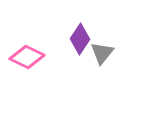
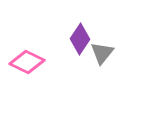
pink diamond: moved 5 px down
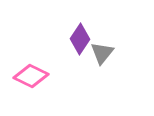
pink diamond: moved 4 px right, 14 px down
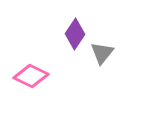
purple diamond: moved 5 px left, 5 px up
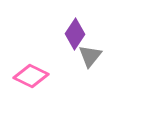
gray triangle: moved 12 px left, 3 px down
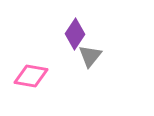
pink diamond: rotated 16 degrees counterclockwise
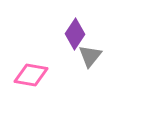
pink diamond: moved 1 px up
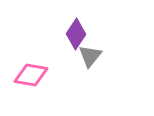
purple diamond: moved 1 px right
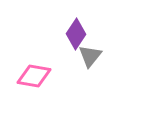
pink diamond: moved 3 px right, 1 px down
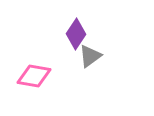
gray triangle: rotated 15 degrees clockwise
